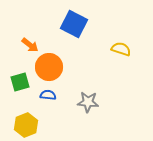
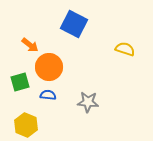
yellow semicircle: moved 4 px right
yellow hexagon: rotated 15 degrees counterclockwise
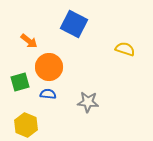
orange arrow: moved 1 px left, 4 px up
blue semicircle: moved 1 px up
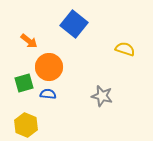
blue square: rotated 12 degrees clockwise
green square: moved 4 px right, 1 px down
gray star: moved 14 px right, 6 px up; rotated 10 degrees clockwise
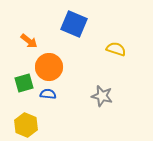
blue square: rotated 16 degrees counterclockwise
yellow semicircle: moved 9 px left
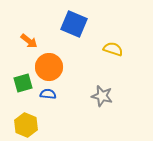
yellow semicircle: moved 3 px left
green square: moved 1 px left
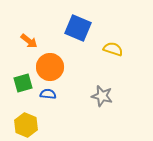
blue square: moved 4 px right, 4 px down
orange circle: moved 1 px right
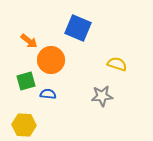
yellow semicircle: moved 4 px right, 15 px down
orange circle: moved 1 px right, 7 px up
green square: moved 3 px right, 2 px up
gray star: rotated 20 degrees counterclockwise
yellow hexagon: moved 2 px left; rotated 20 degrees counterclockwise
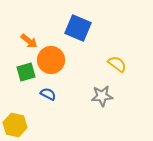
yellow semicircle: rotated 18 degrees clockwise
green square: moved 9 px up
blue semicircle: rotated 21 degrees clockwise
yellow hexagon: moved 9 px left; rotated 10 degrees clockwise
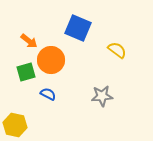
yellow semicircle: moved 14 px up
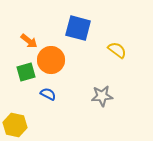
blue square: rotated 8 degrees counterclockwise
